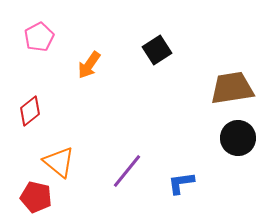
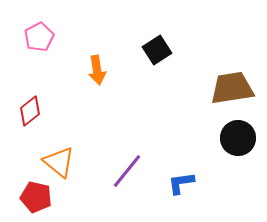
orange arrow: moved 8 px right, 5 px down; rotated 44 degrees counterclockwise
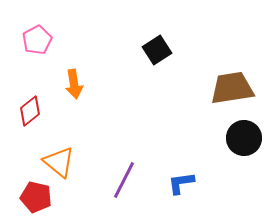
pink pentagon: moved 2 px left, 3 px down
orange arrow: moved 23 px left, 14 px down
black circle: moved 6 px right
purple line: moved 3 px left, 9 px down; rotated 12 degrees counterclockwise
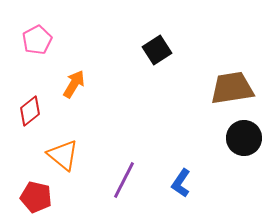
orange arrow: rotated 140 degrees counterclockwise
orange triangle: moved 4 px right, 7 px up
blue L-shape: rotated 48 degrees counterclockwise
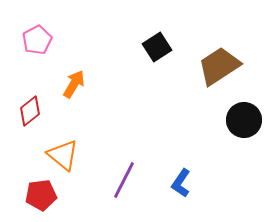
black square: moved 3 px up
brown trapezoid: moved 13 px left, 22 px up; rotated 24 degrees counterclockwise
black circle: moved 18 px up
red pentagon: moved 5 px right, 2 px up; rotated 20 degrees counterclockwise
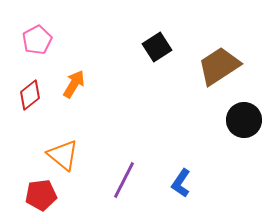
red diamond: moved 16 px up
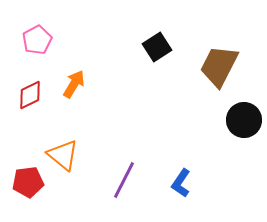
brown trapezoid: rotated 30 degrees counterclockwise
red diamond: rotated 12 degrees clockwise
red pentagon: moved 13 px left, 13 px up
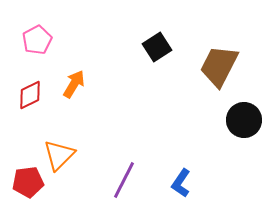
orange triangle: moved 4 px left; rotated 36 degrees clockwise
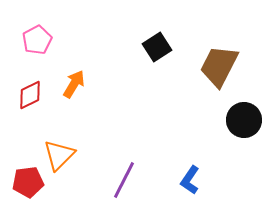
blue L-shape: moved 9 px right, 3 px up
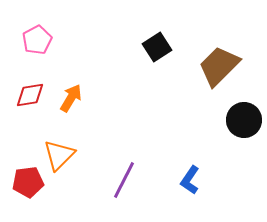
brown trapezoid: rotated 18 degrees clockwise
orange arrow: moved 3 px left, 14 px down
red diamond: rotated 16 degrees clockwise
